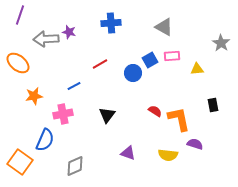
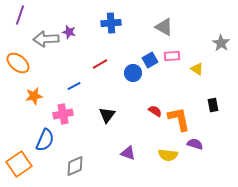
yellow triangle: rotated 40 degrees clockwise
orange square: moved 1 px left, 2 px down; rotated 20 degrees clockwise
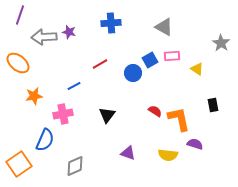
gray arrow: moved 2 px left, 2 px up
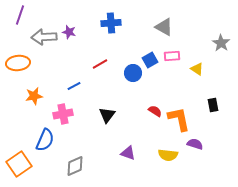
orange ellipse: rotated 45 degrees counterclockwise
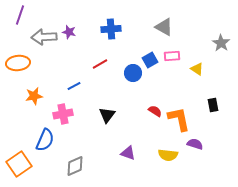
blue cross: moved 6 px down
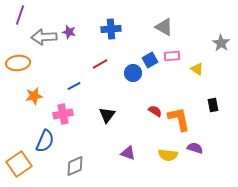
blue semicircle: moved 1 px down
purple semicircle: moved 4 px down
